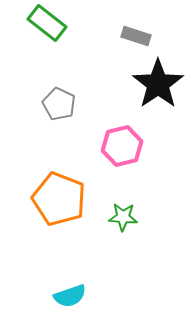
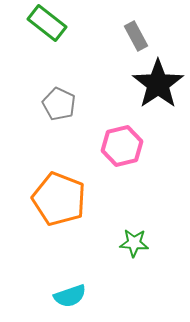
gray rectangle: rotated 44 degrees clockwise
green star: moved 11 px right, 26 px down
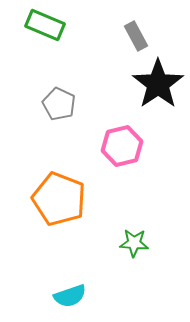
green rectangle: moved 2 px left, 2 px down; rotated 15 degrees counterclockwise
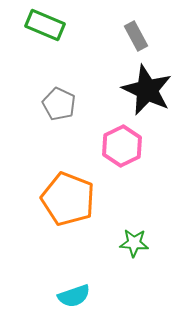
black star: moved 11 px left, 6 px down; rotated 12 degrees counterclockwise
pink hexagon: rotated 12 degrees counterclockwise
orange pentagon: moved 9 px right
cyan semicircle: moved 4 px right
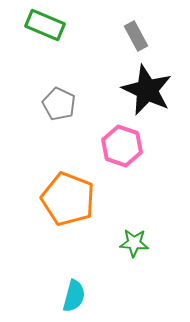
pink hexagon: rotated 15 degrees counterclockwise
cyan semicircle: rotated 56 degrees counterclockwise
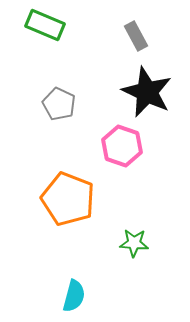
black star: moved 2 px down
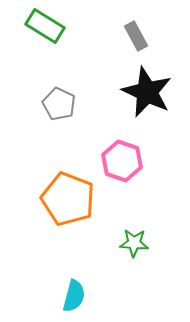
green rectangle: moved 1 px down; rotated 9 degrees clockwise
pink hexagon: moved 15 px down
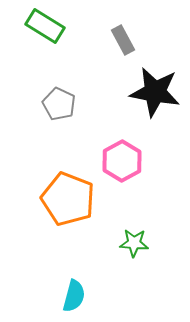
gray rectangle: moved 13 px left, 4 px down
black star: moved 8 px right; rotated 15 degrees counterclockwise
pink hexagon: rotated 12 degrees clockwise
